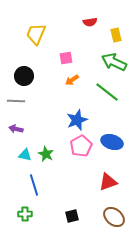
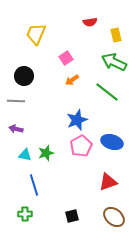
pink square: rotated 24 degrees counterclockwise
green star: moved 1 px up; rotated 28 degrees clockwise
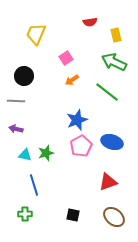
black square: moved 1 px right, 1 px up; rotated 24 degrees clockwise
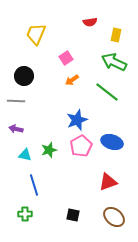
yellow rectangle: rotated 24 degrees clockwise
green star: moved 3 px right, 3 px up
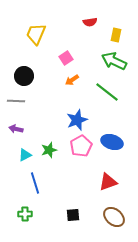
green arrow: moved 1 px up
cyan triangle: rotated 40 degrees counterclockwise
blue line: moved 1 px right, 2 px up
black square: rotated 16 degrees counterclockwise
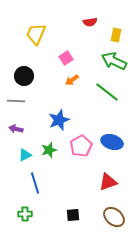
blue star: moved 18 px left
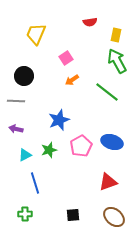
green arrow: moved 3 px right; rotated 35 degrees clockwise
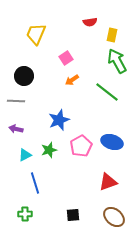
yellow rectangle: moved 4 px left
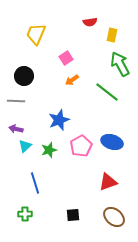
green arrow: moved 3 px right, 3 px down
cyan triangle: moved 9 px up; rotated 16 degrees counterclockwise
